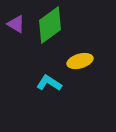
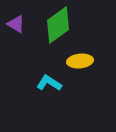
green diamond: moved 8 px right
yellow ellipse: rotated 10 degrees clockwise
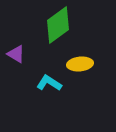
purple triangle: moved 30 px down
yellow ellipse: moved 3 px down
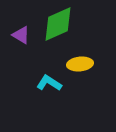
green diamond: moved 1 px up; rotated 12 degrees clockwise
purple triangle: moved 5 px right, 19 px up
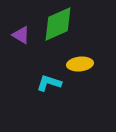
cyan L-shape: rotated 15 degrees counterclockwise
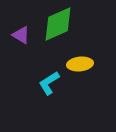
cyan L-shape: rotated 50 degrees counterclockwise
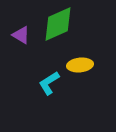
yellow ellipse: moved 1 px down
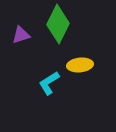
green diamond: rotated 39 degrees counterclockwise
purple triangle: rotated 48 degrees counterclockwise
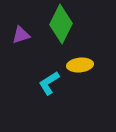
green diamond: moved 3 px right
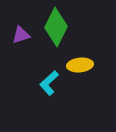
green diamond: moved 5 px left, 3 px down
cyan L-shape: rotated 10 degrees counterclockwise
